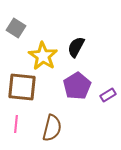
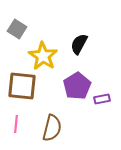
gray square: moved 1 px right, 1 px down
black semicircle: moved 3 px right, 3 px up
brown square: moved 1 px up
purple rectangle: moved 6 px left, 4 px down; rotated 21 degrees clockwise
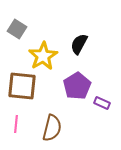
yellow star: rotated 8 degrees clockwise
purple rectangle: moved 4 px down; rotated 35 degrees clockwise
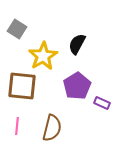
black semicircle: moved 2 px left
pink line: moved 1 px right, 2 px down
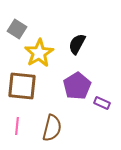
yellow star: moved 4 px left, 3 px up
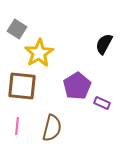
black semicircle: moved 27 px right
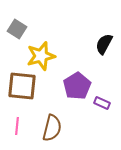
yellow star: moved 2 px right, 3 px down; rotated 16 degrees clockwise
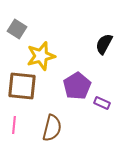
pink line: moved 3 px left, 1 px up
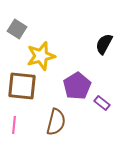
purple rectangle: rotated 14 degrees clockwise
brown semicircle: moved 4 px right, 6 px up
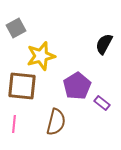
gray square: moved 1 px left, 1 px up; rotated 30 degrees clockwise
pink line: moved 1 px up
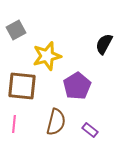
gray square: moved 2 px down
yellow star: moved 6 px right
purple rectangle: moved 12 px left, 27 px down
